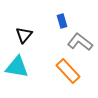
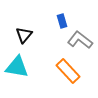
gray L-shape: moved 2 px up
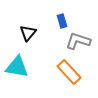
black triangle: moved 4 px right, 2 px up
gray L-shape: moved 2 px left, 1 px down; rotated 20 degrees counterclockwise
orange rectangle: moved 1 px right, 1 px down
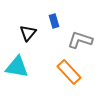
blue rectangle: moved 8 px left
gray L-shape: moved 2 px right, 1 px up
